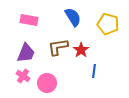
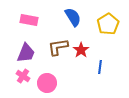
yellow pentagon: rotated 25 degrees clockwise
blue line: moved 6 px right, 4 px up
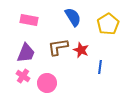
red star: rotated 14 degrees counterclockwise
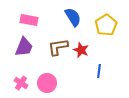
yellow pentagon: moved 2 px left, 1 px down
purple trapezoid: moved 2 px left, 6 px up
blue line: moved 1 px left, 4 px down
pink cross: moved 2 px left, 7 px down
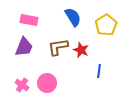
pink cross: moved 1 px right, 2 px down
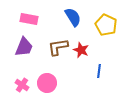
pink rectangle: moved 1 px up
yellow pentagon: rotated 15 degrees counterclockwise
